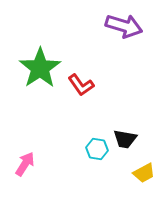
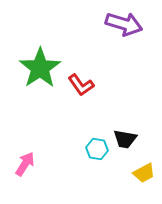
purple arrow: moved 2 px up
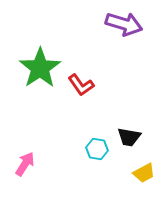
black trapezoid: moved 4 px right, 2 px up
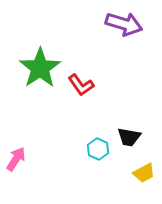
cyan hexagon: moved 1 px right; rotated 15 degrees clockwise
pink arrow: moved 9 px left, 5 px up
